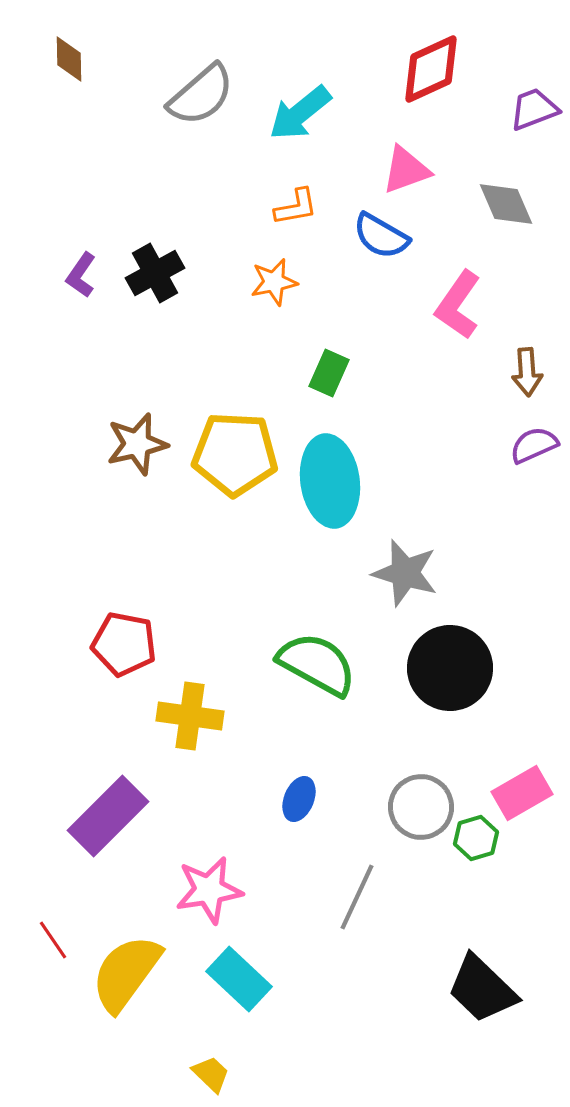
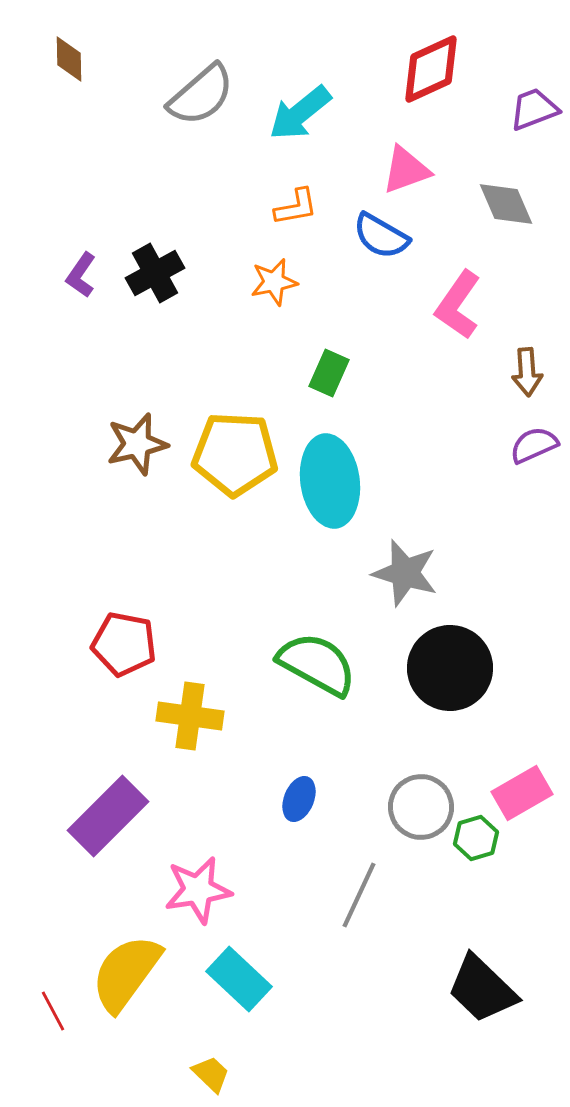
pink star: moved 11 px left
gray line: moved 2 px right, 2 px up
red line: moved 71 px down; rotated 6 degrees clockwise
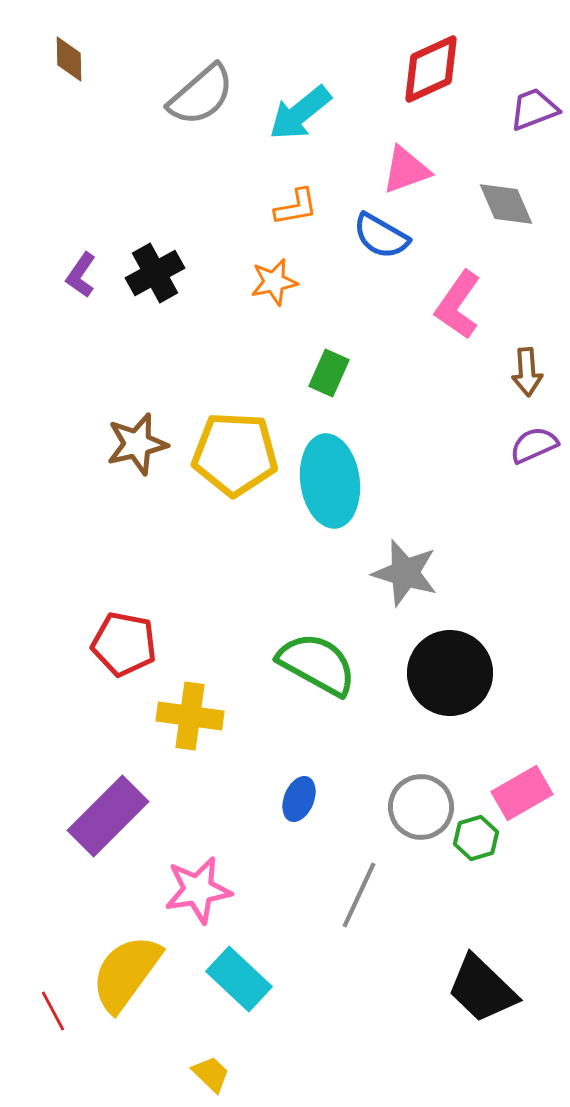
black circle: moved 5 px down
